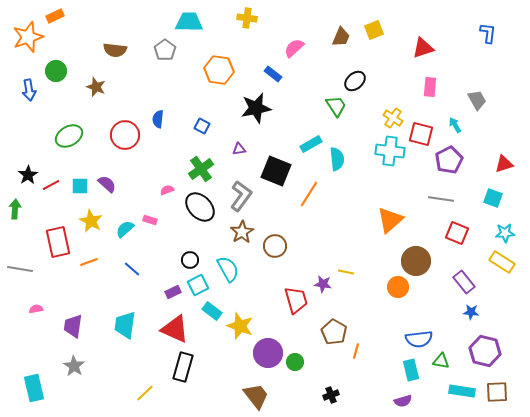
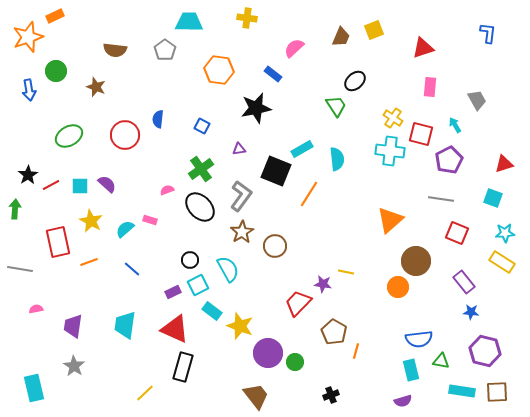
cyan rectangle at (311, 144): moved 9 px left, 5 px down
red trapezoid at (296, 300): moved 2 px right, 3 px down; rotated 120 degrees counterclockwise
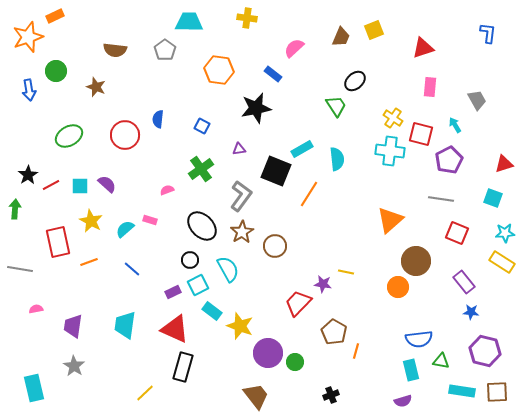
black ellipse at (200, 207): moved 2 px right, 19 px down
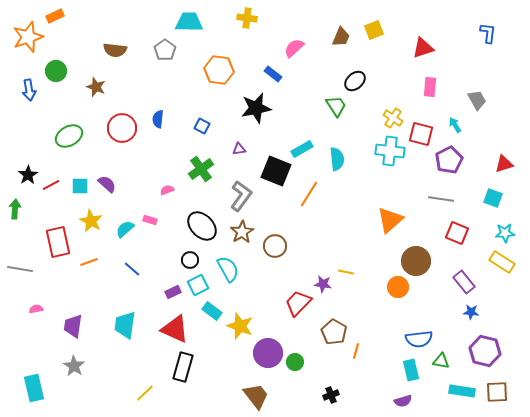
red circle at (125, 135): moved 3 px left, 7 px up
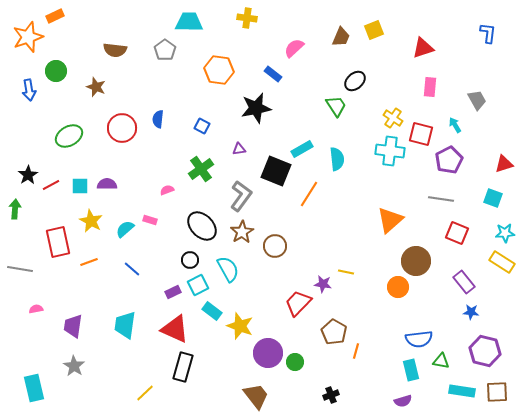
purple semicircle at (107, 184): rotated 42 degrees counterclockwise
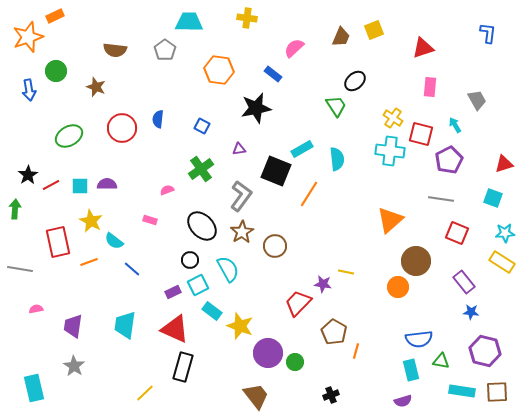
cyan semicircle at (125, 229): moved 11 px left, 12 px down; rotated 102 degrees counterclockwise
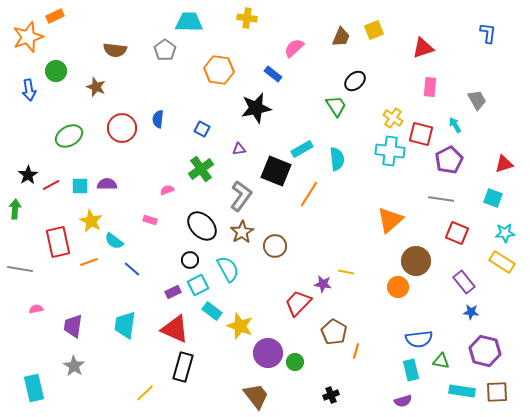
blue square at (202, 126): moved 3 px down
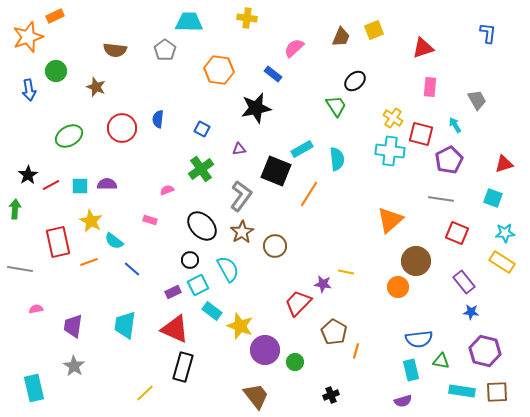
purple circle at (268, 353): moved 3 px left, 3 px up
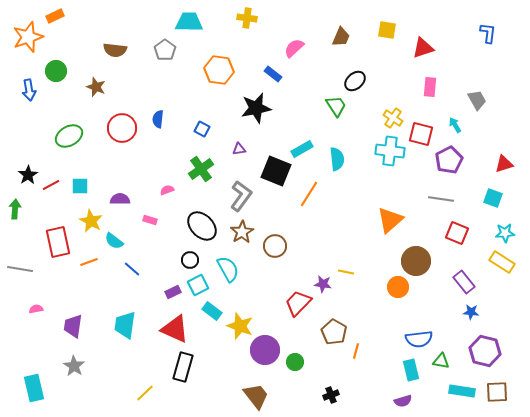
yellow square at (374, 30): moved 13 px right; rotated 30 degrees clockwise
purple semicircle at (107, 184): moved 13 px right, 15 px down
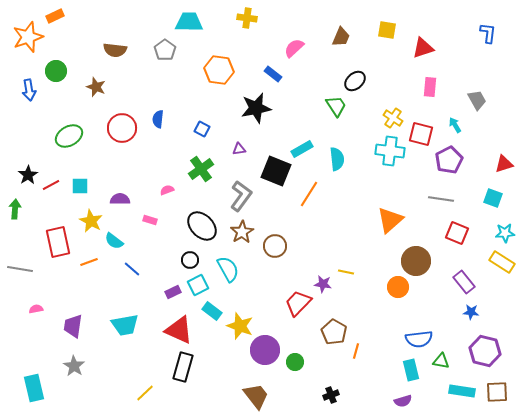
cyan trapezoid at (125, 325): rotated 108 degrees counterclockwise
red triangle at (175, 329): moved 4 px right, 1 px down
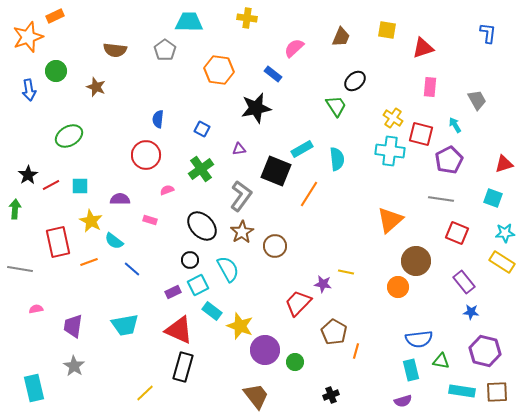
red circle at (122, 128): moved 24 px right, 27 px down
